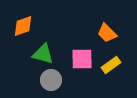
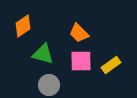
orange diamond: rotated 15 degrees counterclockwise
orange trapezoid: moved 28 px left
pink square: moved 1 px left, 2 px down
gray circle: moved 2 px left, 5 px down
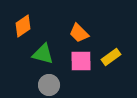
yellow rectangle: moved 8 px up
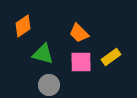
pink square: moved 1 px down
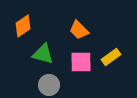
orange trapezoid: moved 3 px up
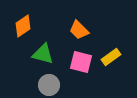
pink square: rotated 15 degrees clockwise
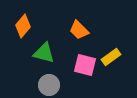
orange diamond: rotated 15 degrees counterclockwise
green triangle: moved 1 px right, 1 px up
pink square: moved 4 px right, 3 px down
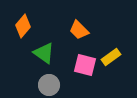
green triangle: rotated 20 degrees clockwise
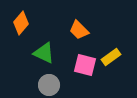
orange diamond: moved 2 px left, 3 px up
green triangle: rotated 10 degrees counterclockwise
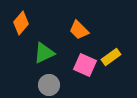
green triangle: rotated 50 degrees counterclockwise
pink square: rotated 10 degrees clockwise
